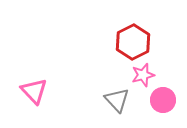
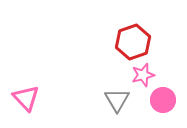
red hexagon: rotated 8 degrees clockwise
pink triangle: moved 8 px left, 7 px down
gray triangle: rotated 12 degrees clockwise
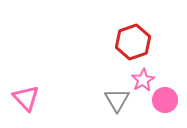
pink star: moved 5 px down; rotated 15 degrees counterclockwise
pink circle: moved 2 px right
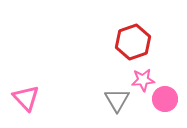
pink star: rotated 25 degrees clockwise
pink circle: moved 1 px up
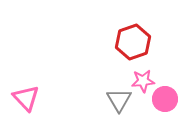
pink star: moved 1 px down
gray triangle: moved 2 px right
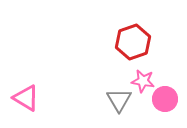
pink star: rotated 15 degrees clockwise
pink triangle: rotated 16 degrees counterclockwise
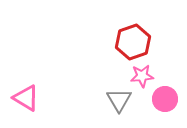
pink star: moved 1 px left, 5 px up; rotated 15 degrees counterclockwise
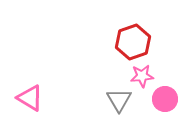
pink triangle: moved 4 px right
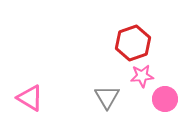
red hexagon: moved 1 px down
gray triangle: moved 12 px left, 3 px up
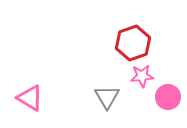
pink circle: moved 3 px right, 2 px up
